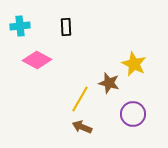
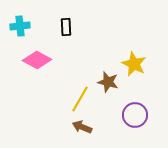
brown star: moved 1 px left, 1 px up
purple circle: moved 2 px right, 1 px down
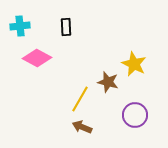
pink diamond: moved 2 px up
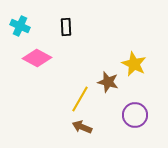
cyan cross: rotated 30 degrees clockwise
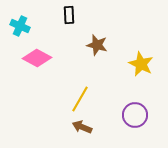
black rectangle: moved 3 px right, 12 px up
yellow star: moved 7 px right
brown star: moved 11 px left, 37 px up
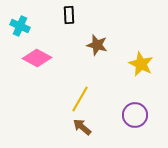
brown arrow: rotated 18 degrees clockwise
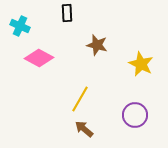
black rectangle: moved 2 px left, 2 px up
pink diamond: moved 2 px right
brown arrow: moved 2 px right, 2 px down
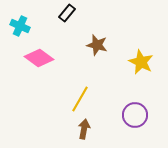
black rectangle: rotated 42 degrees clockwise
pink diamond: rotated 8 degrees clockwise
yellow star: moved 2 px up
brown arrow: rotated 60 degrees clockwise
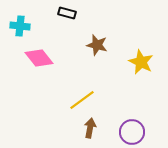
black rectangle: rotated 66 degrees clockwise
cyan cross: rotated 18 degrees counterclockwise
pink diamond: rotated 16 degrees clockwise
yellow line: moved 2 px right, 1 px down; rotated 24 degrees clockwise
purple circle: moved 3 px left, 17 px down
brown arrow: moved 6 px right, 1 px up
